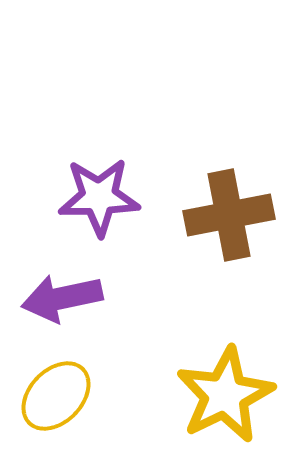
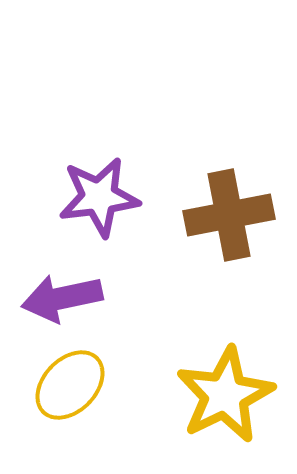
purple star: rotated 6 degrees counterclockwise
yellow ellipse: moved 14 px right, 11 px up
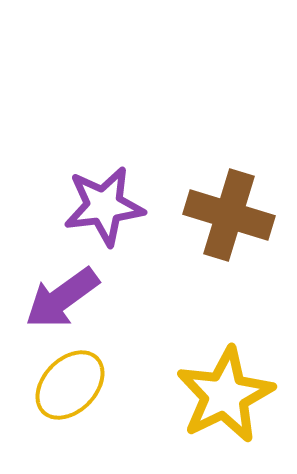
purple star: moved 5 px right, 9 px down
brown cross: rotated 28 degrees clockwise
purple arrow: rotated 24 degrees counterclockwise
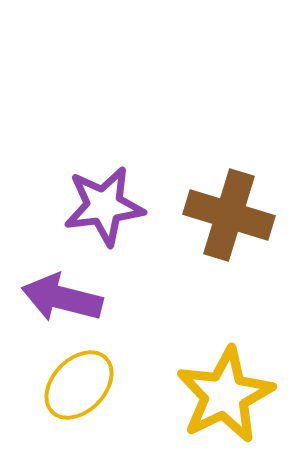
purple arrow: rotated 50 degrees clockwise
yellow ellipse: moved 9 px right
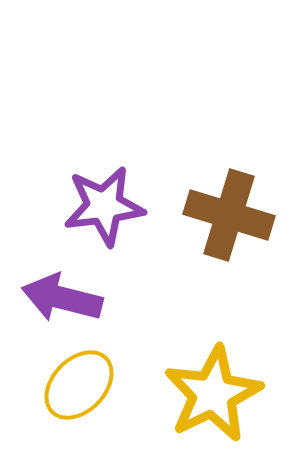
yellow star: moved 12 px left, 1 px up
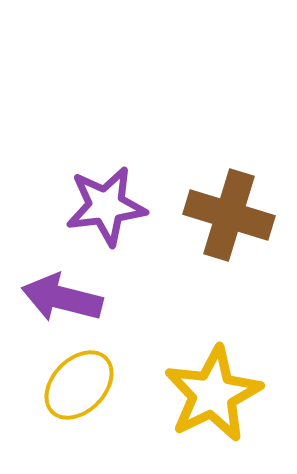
purple star: moved 2 px right
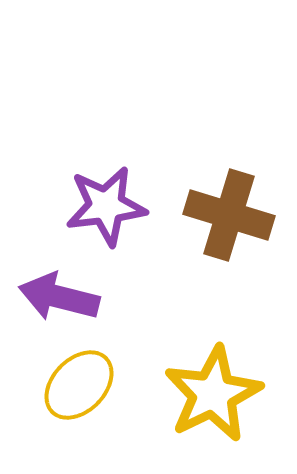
purple arrow: moved 3 px left, 1 px up
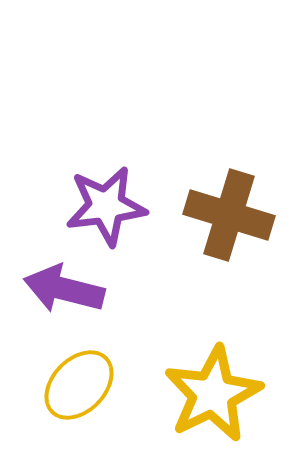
purple arrow: moved 5 px right, 8 px up
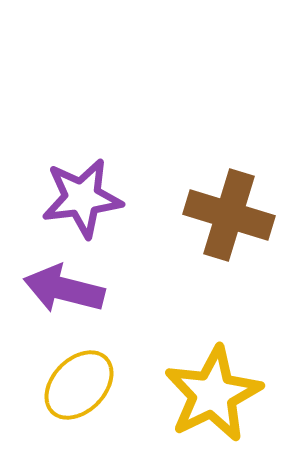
purple star: moved 24 px left, 8 px up
